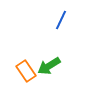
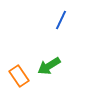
orange rectangle: moved 7 px left, 5 px down
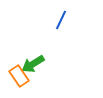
green arrow: moved 16 px left, 2 px up
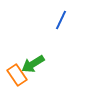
orange rectangle: moved 2 px left, 1 px up
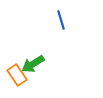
blue line: rotated 42 degrees counterclockwise
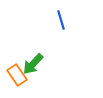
green arrow: rotated 15 degrees counterclockwise
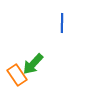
blue line: moved 1 px right, 3 px down; rotated 18 degrees clockwise
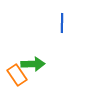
green arrow: rotated 135 degrees counterclockwise
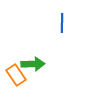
orange rectangle: moved 1 px left
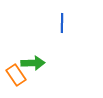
green arrow: moved 1 px up
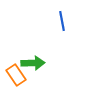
blue line: moved 2 px up; rotated 12 degrees counterclockwise
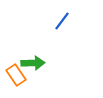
blue line: rotated 48 degrees clockwise
